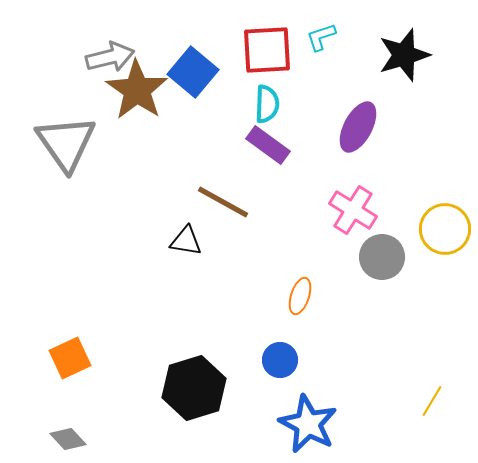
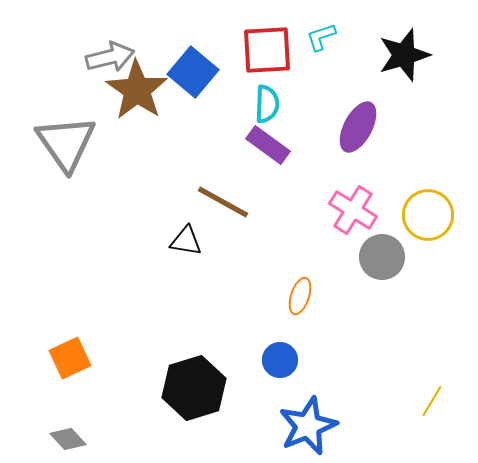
yellow circle: moved 17 px left, 14 px up
blue star: moved 2 px down; rotated 22 degrees clockwise
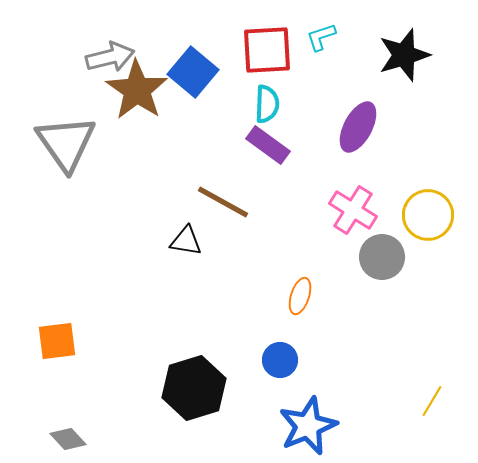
orange square: moved 13 px left, 17 px up; rotated 18 degrees clockwise
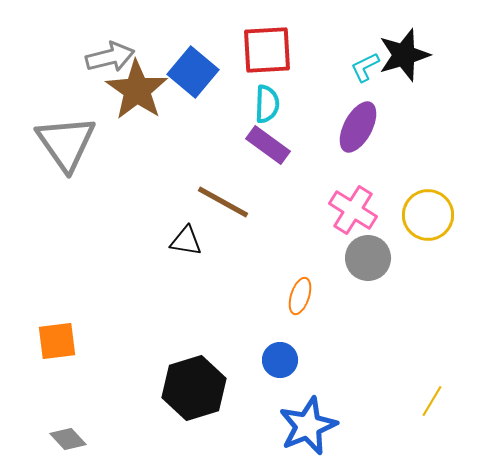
cyan L-shape: moved 44 px right, 30 px down; rotated 8 degrees counterclockwise
gray circle: moved 14 px left, 1 px down
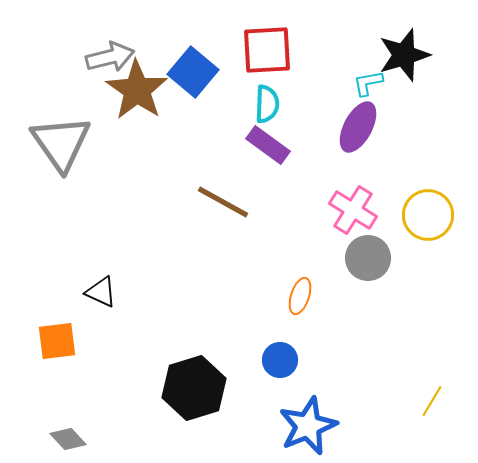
cyan L-shape: moved 3 px right, 16 px down; rotated 16 degrees clockwise
gray triangle: moved 5 px left
black triangle: moved 85 px left, 51 px down; rotated 16 degrees clockwise
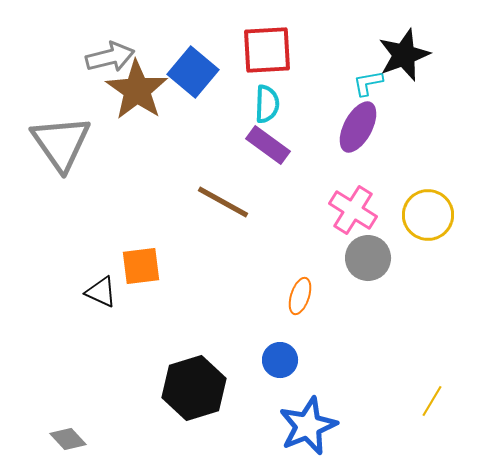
black star: rotated 4 degrees counterclockwise
orange square: moved 84 px right, 75 px up
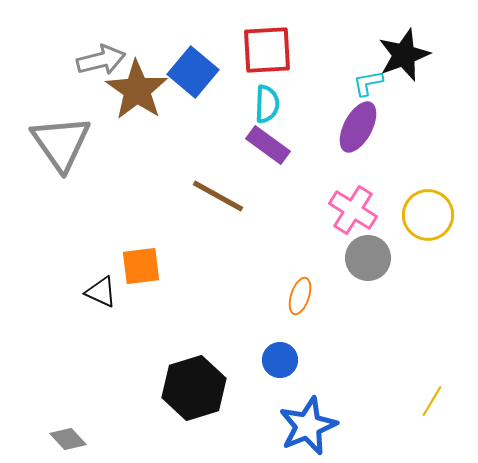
gray arrow: moved 9 px left, 3 px down
brown line: moved 5 px left, 6 px up
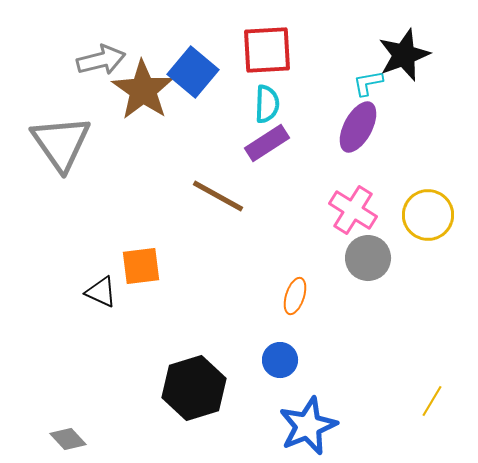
brown star: moved 6 px right
purple rectangle: moved 1 px left, 2 px up; rotated 69 degrees counterclockwise
orange ellipse: moved 5 px left
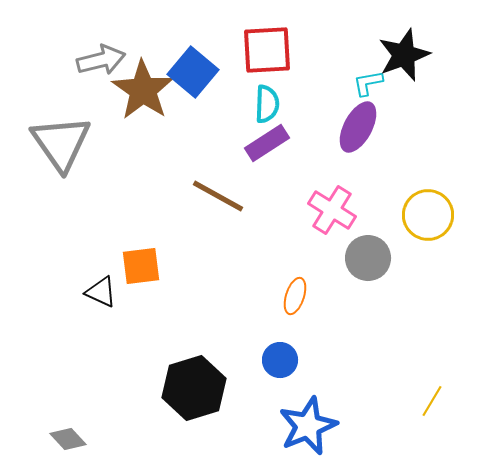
pink cross: moved 21 px left
